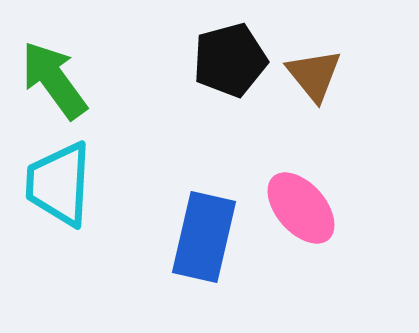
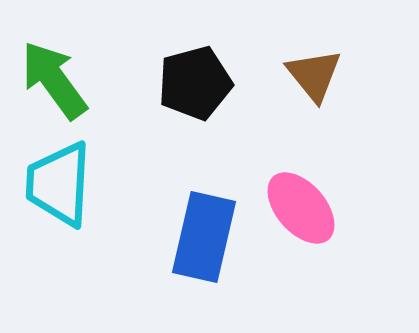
black pentagon: moved 35 px left, 23 px down
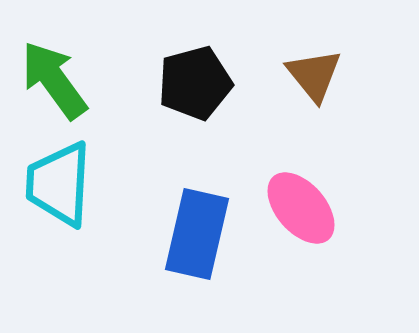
blue rectangle: moved 7 px left, 3 px up
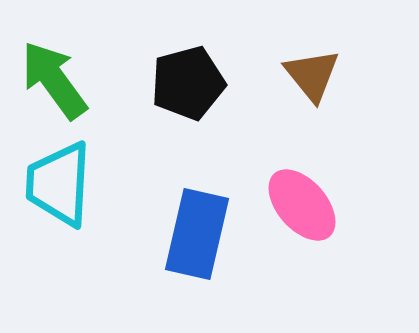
brown triangle: moved 2 px left
black pentagon: moved 7 px left
pink ellipse: moved 1 px right, 3 px up
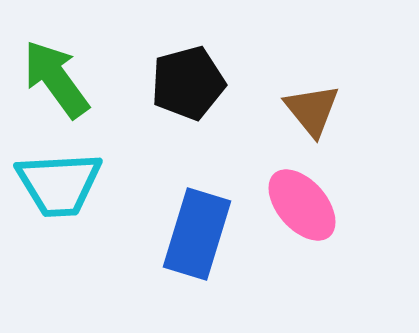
brown triangle: moved 35 px down
green arrow: moved 2 px right, 1 px up
cyan trapezoid: rotated 96 degrees counterclockwise
blue rectangle: rotated 4 degrees clockwise
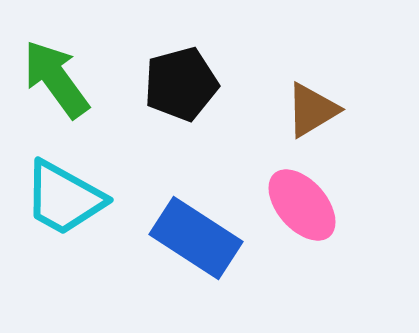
black pentagon: moved 7 px left, 1 px down
brown triangle: rotated 38 degrees clockwise
cyan trapezoid: moved 5 px right, 14 px down; rotated 32 degrees clockwise
blue rectangle: moved 1 px left, 4 px down; rotated 74 degrees counterclockwise
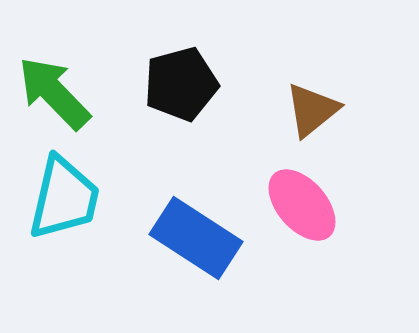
green arrow: moved 2 px left, 14 px down; rotated 8 degrees counterclockwise
brown triangle: rotated 8 degrees counterclockwise
cyan trapezoid: rotated 106 degrees counterclockwise
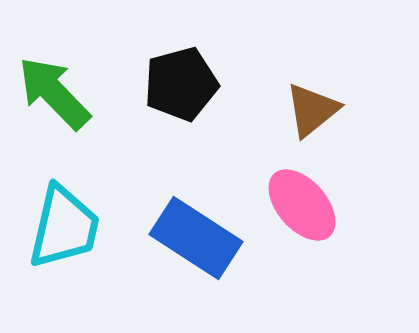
cyan trapezoid: moved 29 px down
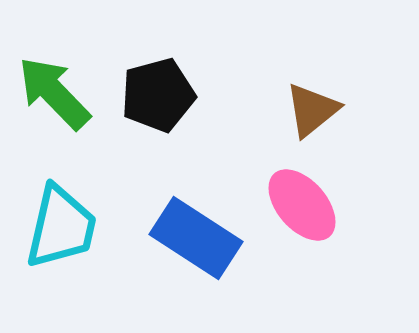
black pentagon: moved 23 px left, 11 px down
cyan trapezoid: moved 3 px left
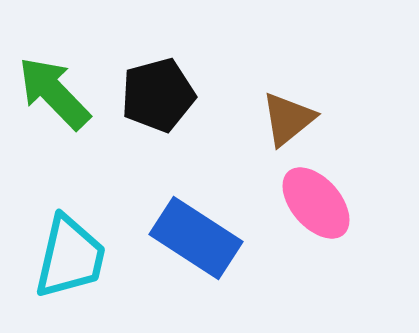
brown triangle: moved 24 px left, 9 px down
pink ellipse: moved 14 px right, 2 px up
cyan trapezoid: moved 9 px right, 30 px down
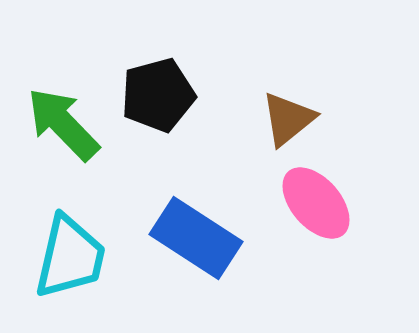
green arrow: moved 9 px right, 31 px down
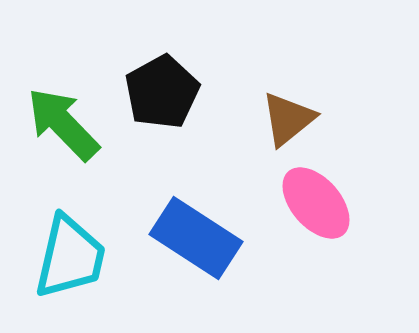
black pentagon: moved 4 px right, 3 px up; rotated 14 degrees counterclockwise
